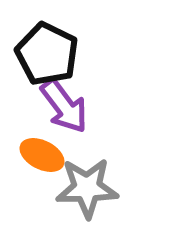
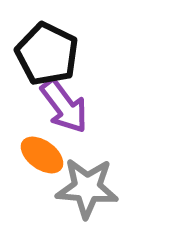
orange ellipse: rotated 9 degrees clockwise
gray star: rotated 6 degrees clockwise
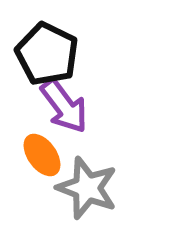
orange ellipse: rotated 18 degrees clockwise
gray star: rotated 16 degrees clockwise
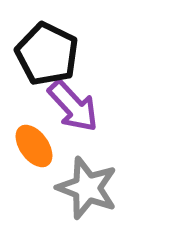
purple arrow: moved 9 px right; rotated 6 degrees counterclockwise
orange ellipse: moved 8 px left, 9 px up
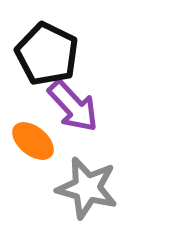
orange ellipse: moved 1 px left, 5 px up; rotated 15 degrees counterclockwise
gray star: rotated 6 degrees counterclockwise
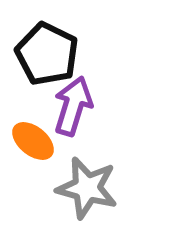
purple arrow: rotated 120 degrees counterclockwise
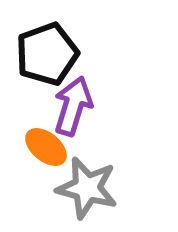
black pentagon: rotated 26 degrees clockwise
orange ellipse: moved 13 px right, 6 px down
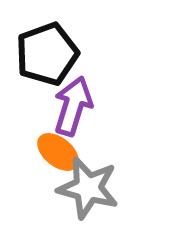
orange ellipse: moved 12 px right, 5 px down
gray star: moved 1 px right
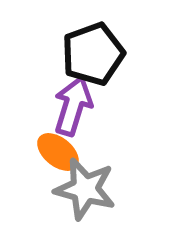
black pentagon: moved 46 px right
gray star: moved 3 px left, 1 px down
